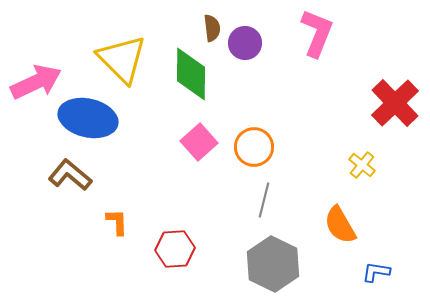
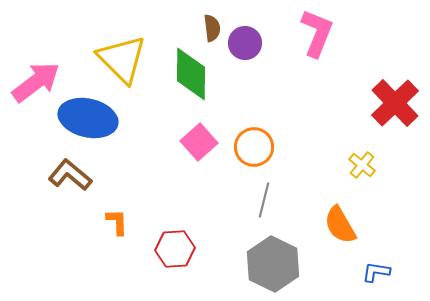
pink arrow: rotated 12 degrees counterclockwise
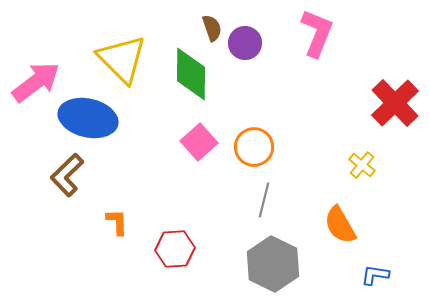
brown semicircle: rotated 12 degrees counterclockwise
brown L-shape: moved 3 px left; rotated 84 degrees counterclockwise
blue L-shape: moved 1 px left, 3 px down
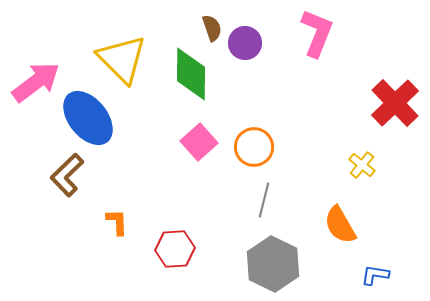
blue ellipse: rotated 38 degrees clockwise
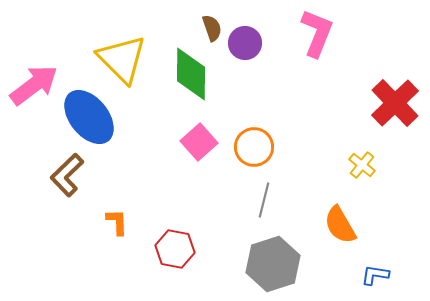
pink arrow: moved 2 px left, 3 px down
blue ellipse: moved 1 px right, 1 px up
red hexagon: rotated 15 degrees clockwise
gray hexagon: rotated 16 degrees clockwise
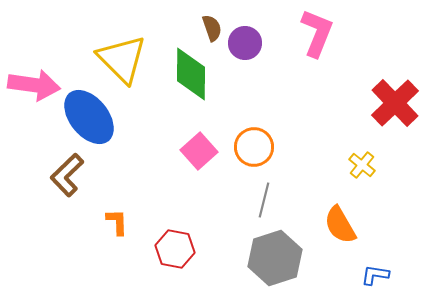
pink arrow: rotated 45 degrees clockwise
pink square: moved 9 px down
gray hexagon: moved 2 px right, 6 px up
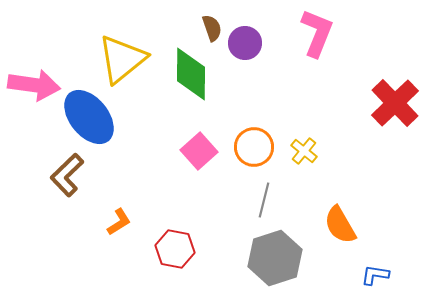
yellow triangle: rotated 36 degrees clockwise
yellow cross: moved 58 px left, 14 px up
orange L-shape: moved 2 px right; rotated 60 degrees clockwise
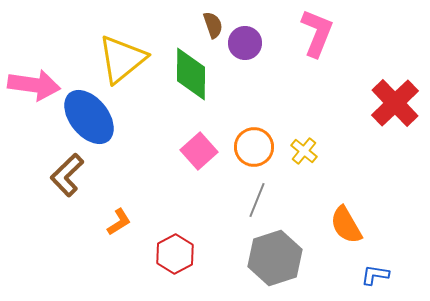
brown semicircle: moved 1 px right, 3 px up
gray line: moved 7 px left; rotated 8 degrees clockwise
orange semicircle: moved 6 px right
red hexagon: moved 5 px down; rotated 21 degrees clockwise
